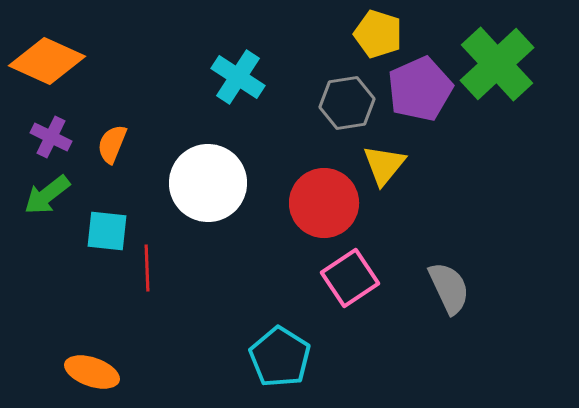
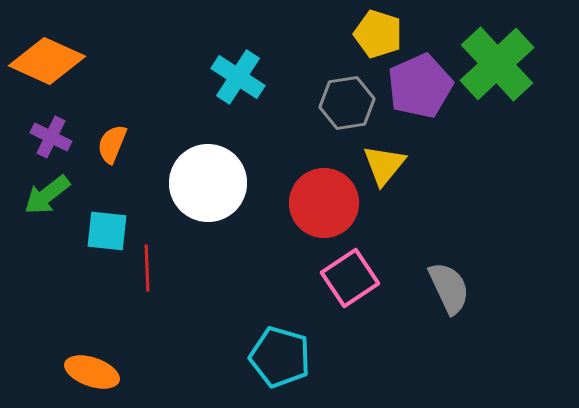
purple pentagon: moved 3 px up
cyan pentagon: rotated 16 degrees counterclockwise
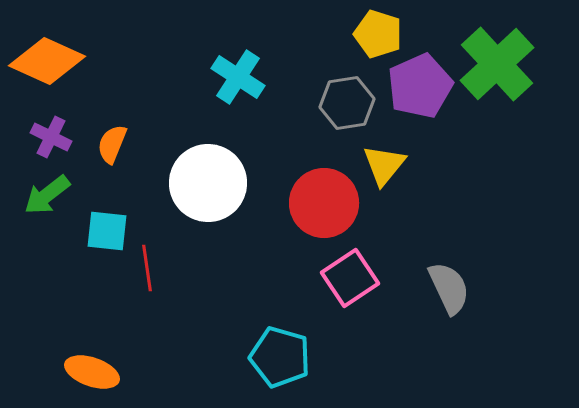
red line: rotated 6 degrees counterclockwise
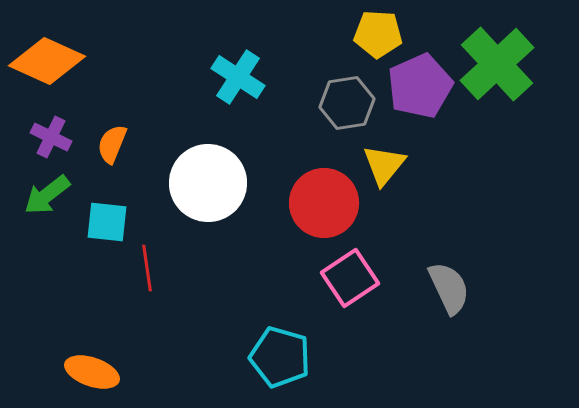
yellow pentagon: rotated 15 degrees counterclockwise
cyan square: moved 9 px up
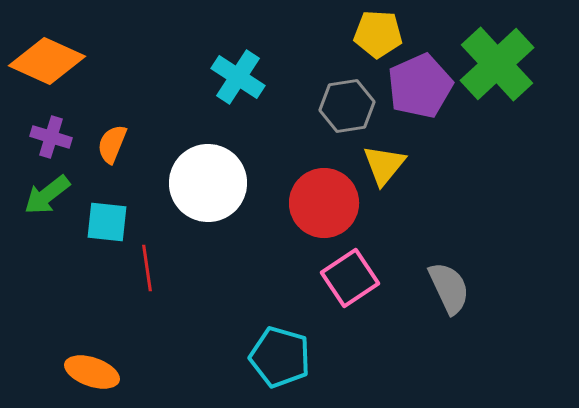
gray hexagon: moved 3 px down
purple cross: rotated 9 degrees counterclockwise
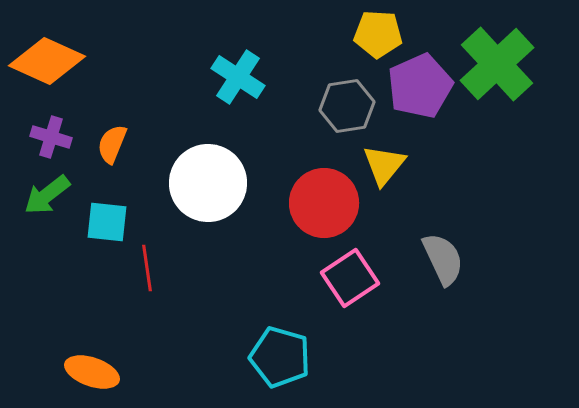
gray semicircle: moved 6 px left, 29 px up
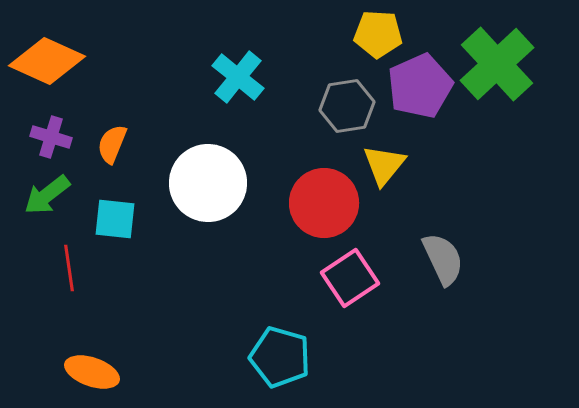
cyan cross: rotated 6 degrees clockwise
cyan square: moved 8 px right, 3 px up
red line: moved 78 px left
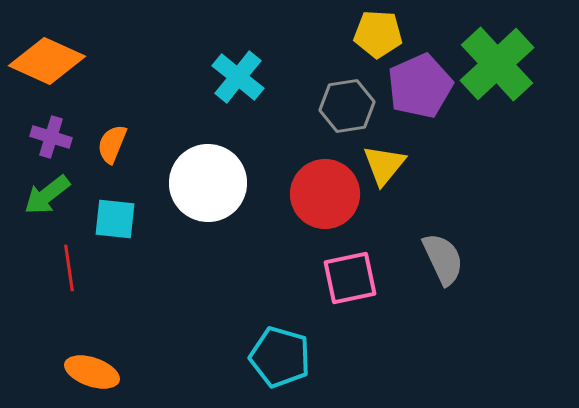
red circle: moved 1 px right, 9 px up
pink square: rotated 22 degrees clockwise
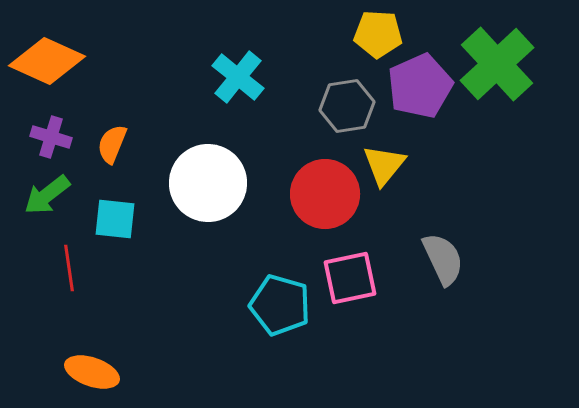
cyan pentagon: moved 52 px up
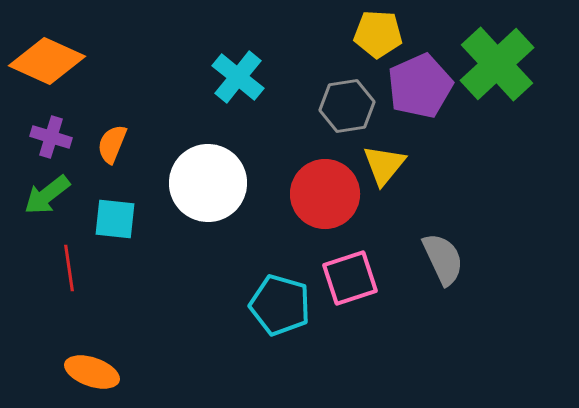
pink square: rotated 6 degrees counterclockwise
